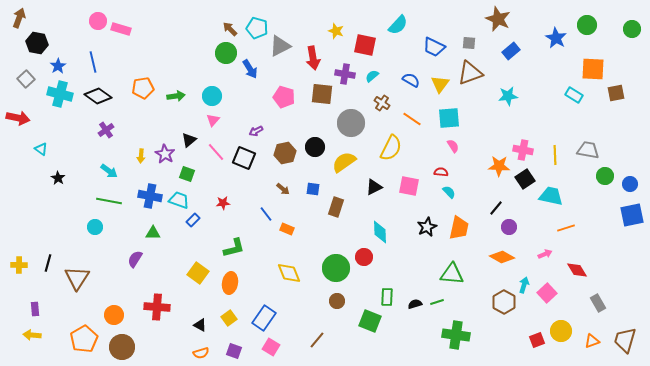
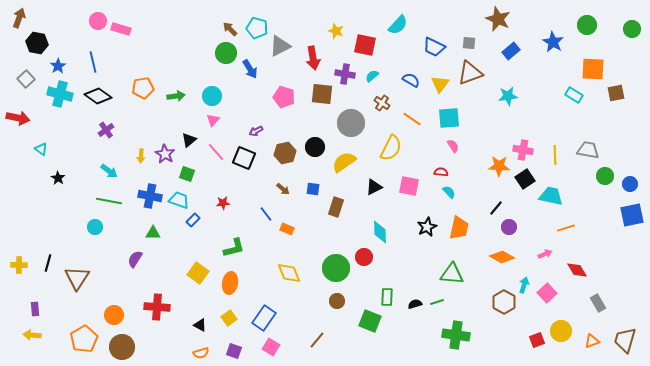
blue star at (556, 38): moved 3 px left, 4 px down
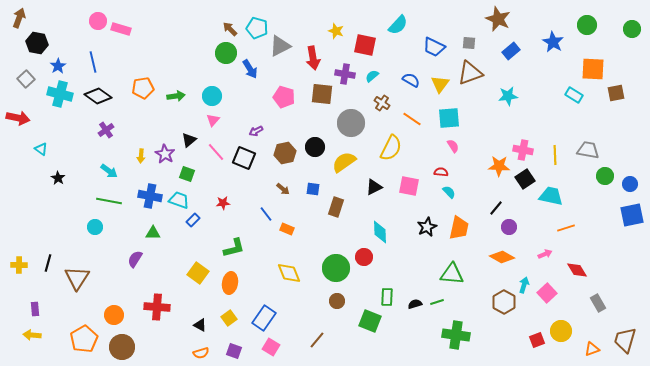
orange triangle at (592, 341): moved 8 px down
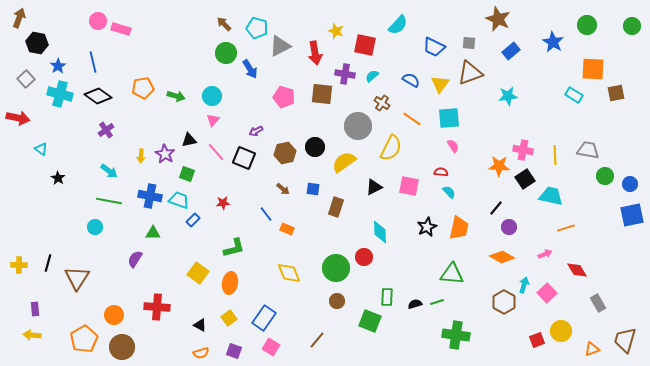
brown arrow at (230, 29): moved 6 px left, 5 px up
green circle at (632, 29): moved 3 px up
red arrow at (313, 58): moved 2 px right, 5 px up
green arrow at (176, 96): rotated 24 degrees clockwise
gray circle at (351, 123): moved 7 px right, 3 px down
black triangle at (189, 140): rotated 28 degrees clockwise
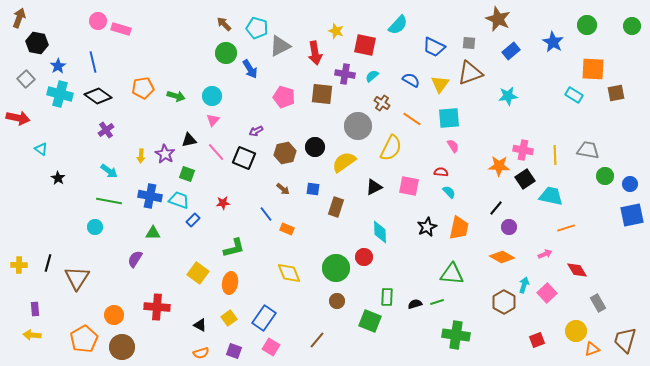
yellow circle at (561, 331): moved 15 px right
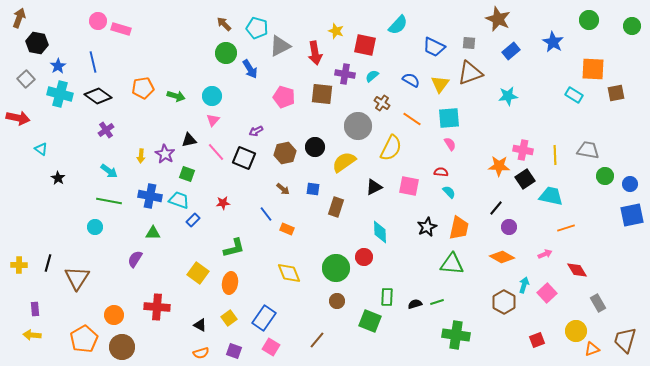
green circle at (587, 25): moved 2 px right, 5 px up
pink semicircle at (453, 146): moved 3 px left, 2 px up
green triangle at (452, 274): moved 10 px up
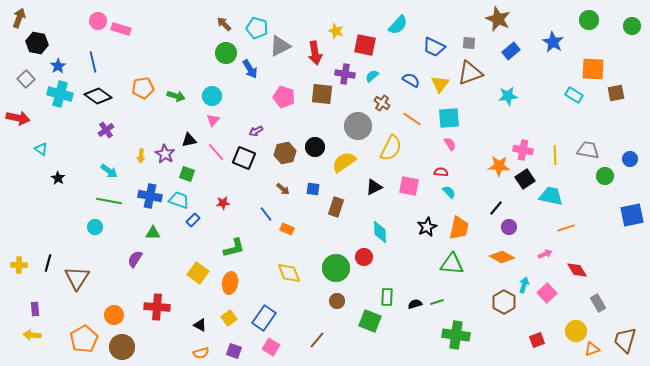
blue circle at (630, 184): moved 25 px up
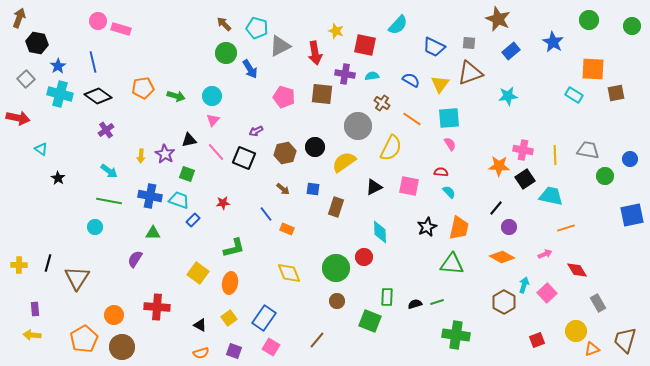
cyan semicircle at (372, 76): rotated 32 degrees clockwise
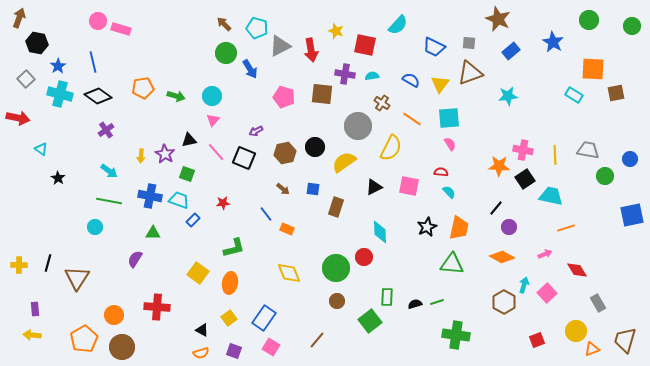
red arrow at (315, 53): moved 4 px left, 3 px up
green square at (370, 321): rotated 30 degrees clockwise
black triangle at (200, 325): moved 2 px right, 5 px down
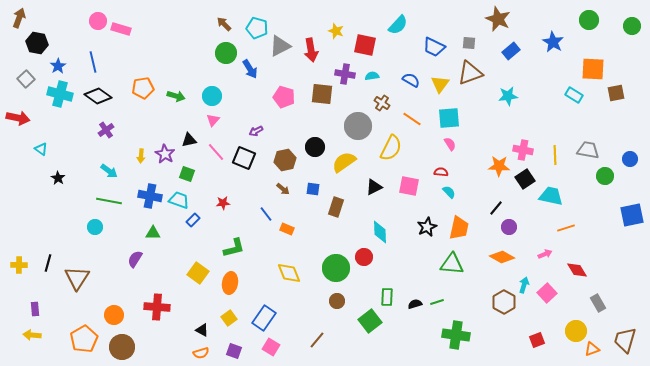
brown hexagon at (285, 153): moved 7 px down
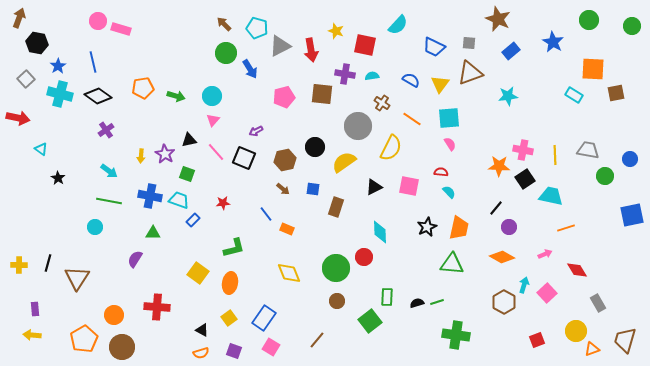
pink pentagon at (284, 97): rotated 30 degrees counterclockwise
black semicircle at (415, 304): moved 2 px right, 1 px up
